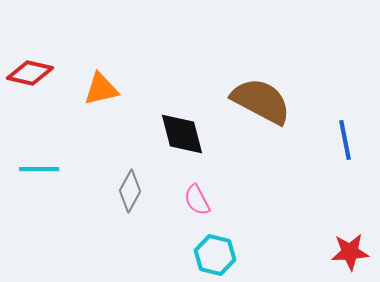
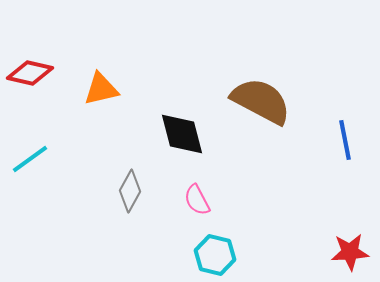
cyan line: moved 9 px left, 10 px up; rotated 36 degrees counterclockwise
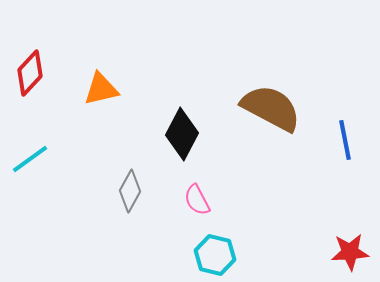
red diamond: rotated 60 degrees counterclockwise
brown semicircle: moved 10 px right, 7 px down
black diamond: rotated 42 degrees clockwise
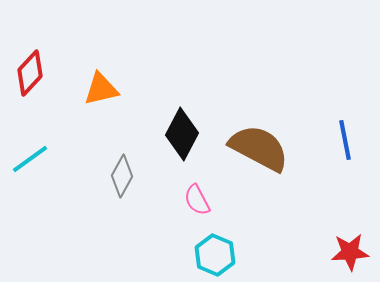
brown semicircle: moved 12 px left, 40 px down
gray diamond: moved 8 px left, 15 px up
cyan hexagon: rotated 9 degrees clockwise
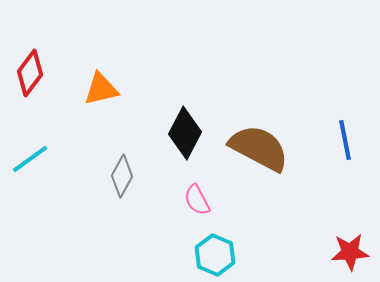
red diamond: rotated 6 degrees counterclockwise
black diamond: moved 3 px right, 1 px up
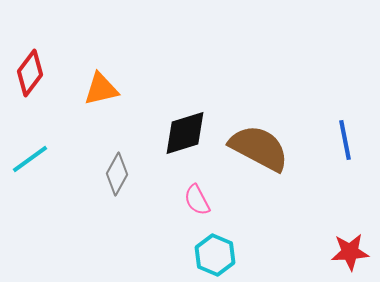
black diamond: rotated 45 degrees clockwise
gray diamond: moved 5 px left, 2 px up
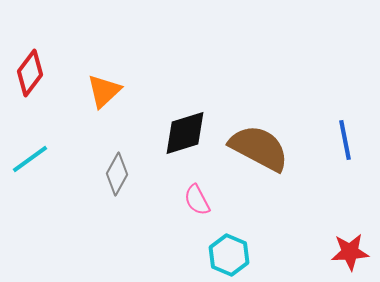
orange triangle: moved 3 px right, 2 px down; rotated 30 degrees counterclockwise
cyan hexagon: moved 14 px right
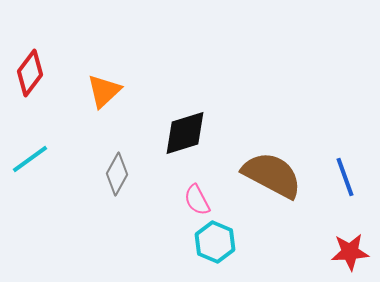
blue line: moved 37 px down; rotated 9 degrees counterclockwise
brown semicircle: moved 13 px right, 27 px down
cyan hexagon: moved 14 px left, 13 px up
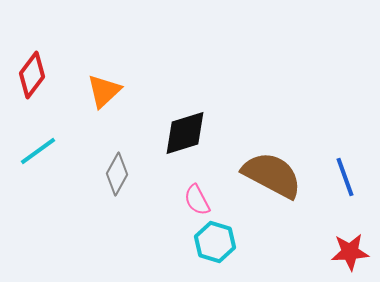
red diamond: moved 2 px right, 2 px down
cyan line: moved 8 px right, 8 px up
cyan hexagon: rotated 6 degrees counterclockwise
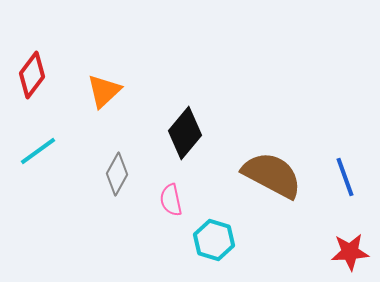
black diamond: rotated 33 degrees counterclockwise
pink semicircle: moved 26 px left; rotated 16 degrees clockwise
cyan hexagon: moved 1 px left, 2 px up
